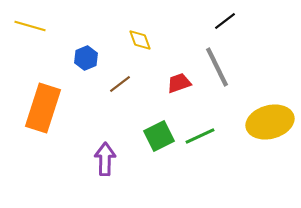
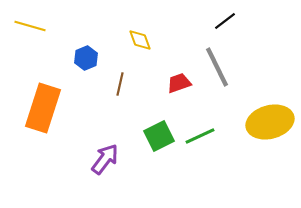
brown line: rotated 40 degrees counterclockwise
purple arrow: rotated 36 degrees clockwise
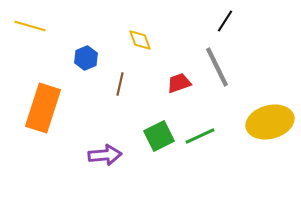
black line: rotated 20 degrees counterclockwise
purple arrow: moved 4 px up; rotated 48 degrees clockwise
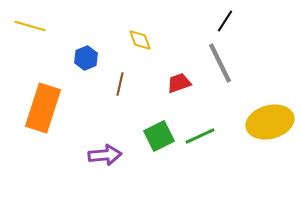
gray line: moved 3 px right, 4 px up
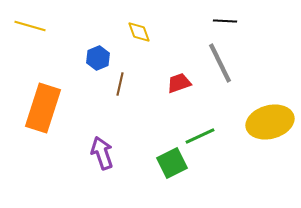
black line: rotated 60 degrees clockwise
yellow diamond: moved 1 px left, 8 px up
blue hexagon: moved 12 px right
green square: moved 13 px right, 27 px down
purple arrow: moved 3 px left, 2 px up; rotated 104 degrees counterclockwise
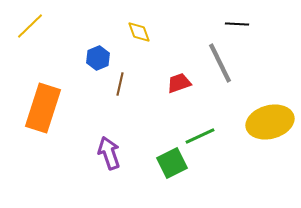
black line: moved 12 px right, 3 px down
yellow line: rotated 60 degrees counterclockwise
purple arrow: moved 7 px right
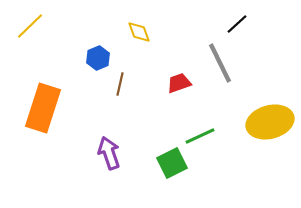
black line: rotated 45 degrees counterclockwise
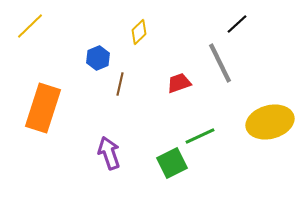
yellow diamond: rotated 65 degrees clockwise
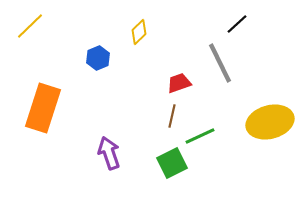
brown line: moved 52 px right, 32 px down
